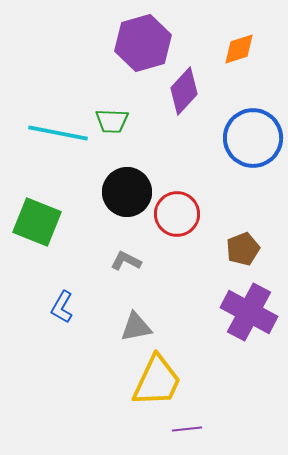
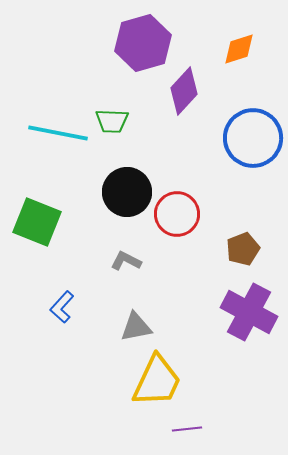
blue L-shape: rotated 12 degrees clockwise
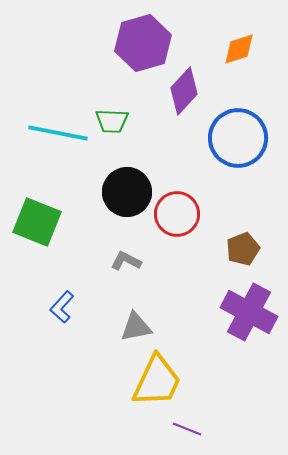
blue circle: moved 15 px left
purple line: rotated 28 degrees clockwise
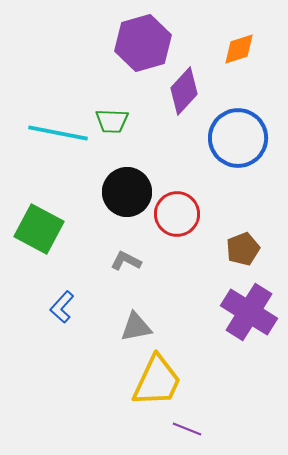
green square: moved 2 px right, 7 px down; rotated 6 degrees clockwise
purple cross: rotated 4 degrees clockwise
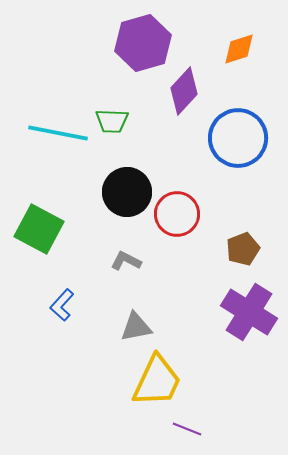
blue L-shape: moved 2 px up
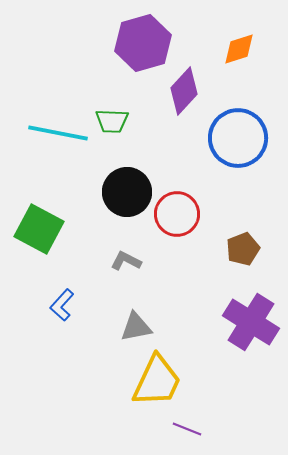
purple cross: moved 2 px right, 10 px down
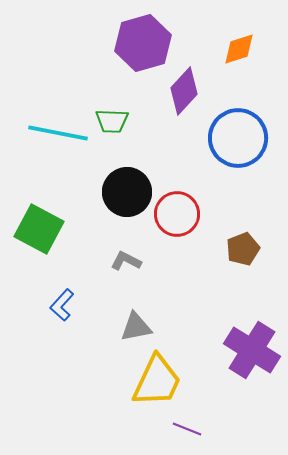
purple cross: moved 1 px right, 28 px down
